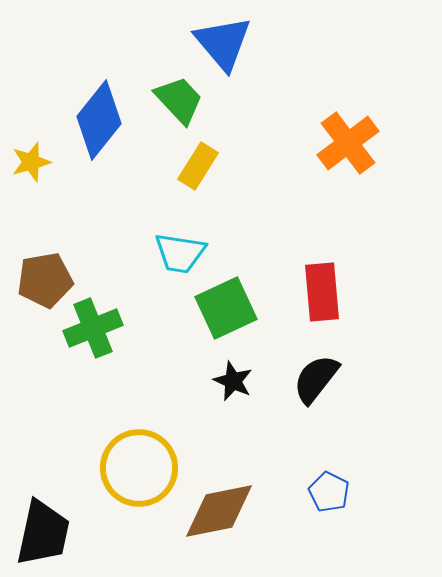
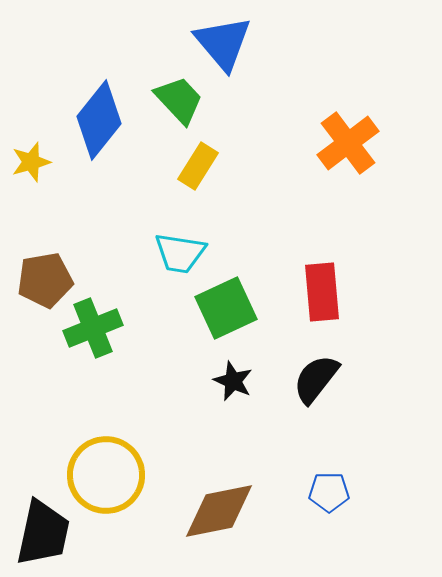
yellow circle: moved 33 px left, 7 px down
blue pentagon: rotated 27 degrees counterclockwise
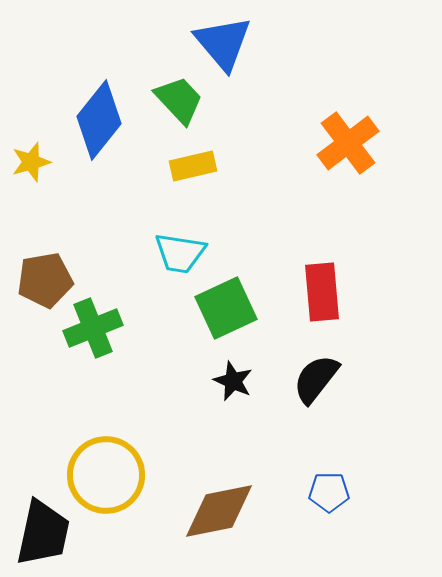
yellow rectangle: moved 5 px left; rotated 45 degrees clockwise
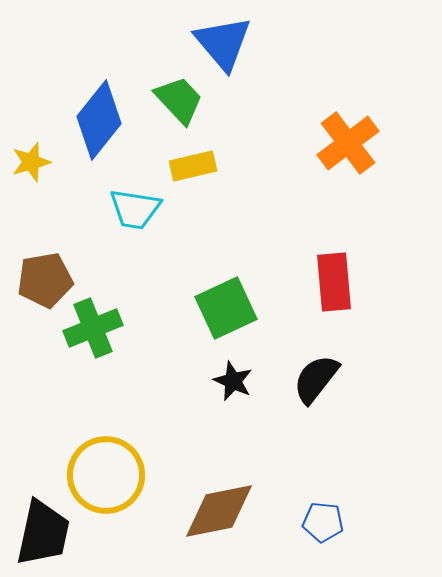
cyan trapezoid: moved 45 px left, 44 px up
red rectangle: moved 12 px right, 10 px up
blue pentagon: moved 6 px left, 30 px down; rotated 6 degrees clockwise
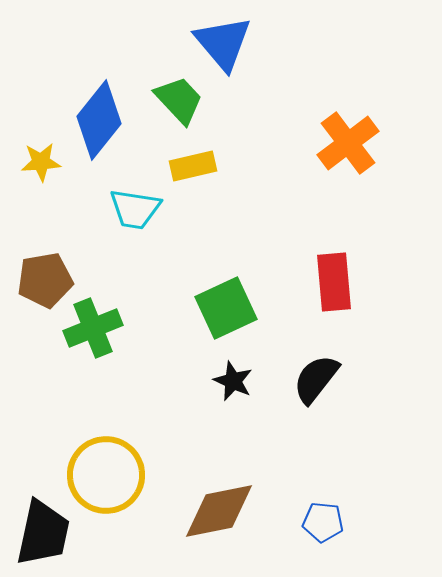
yellow star: moved 10 px right; rotated 12 degrees clockwise
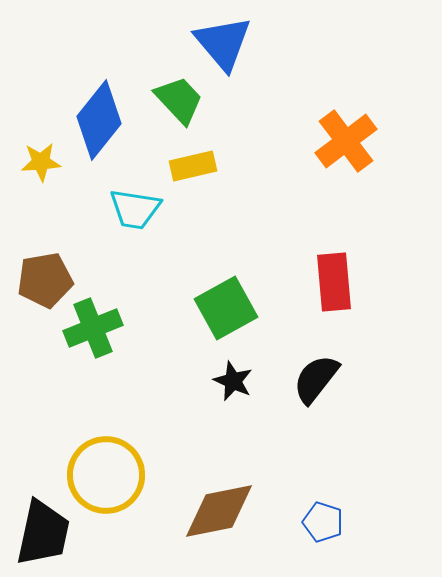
orange cross: moved 2 px left, 2 px up
green square: rotated 4 degrees counterclockwise
blue pentagon: rotated 12 degrees clockwise
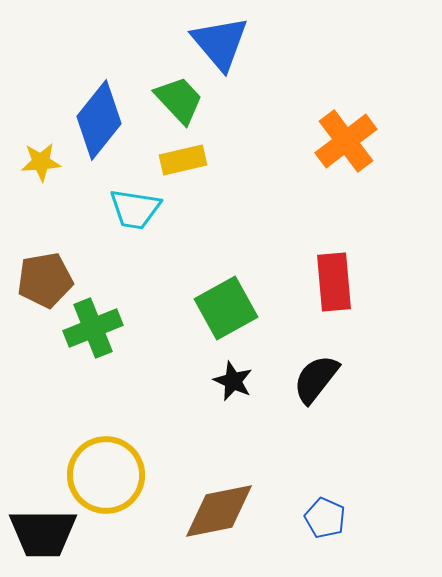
blue triangle: moved 3 px left
yellow rectangle: moved 10 px left, 6 px up
blue pentagon: moved 2 px right, 4 px up; rotated 6 degrees clockwise
black trapezoid: rotated 78 degrees clockwise
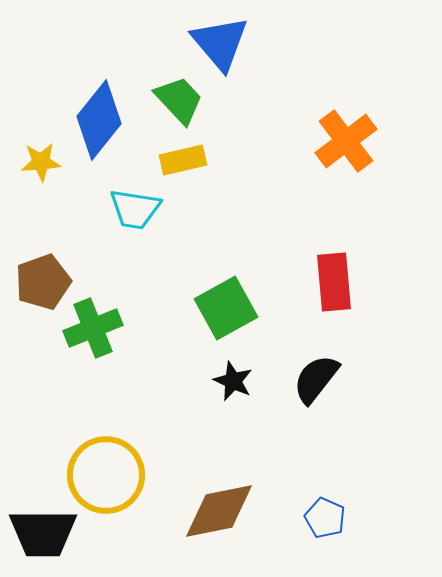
brown pentagon: moved 2 px left, 2 px down; rotated 10 degrees counterclockwise
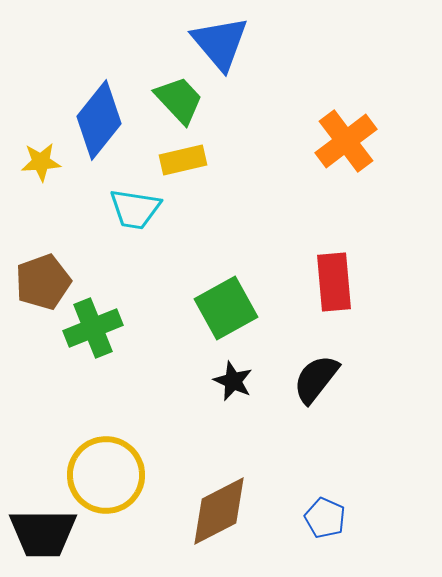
brown diamond: rotated 16 degrees counterclockwise
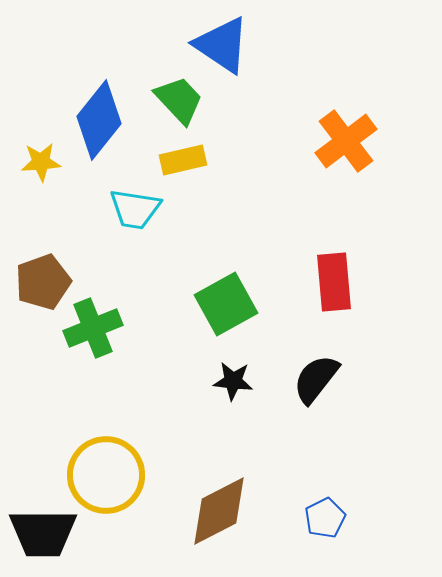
blue triangle: moved 2 px right, 2 px down; rotated 16 degrees counterclockwise
green square: moved 4 px up
black star: rotated 18 degrees counterclockwise
blue pentagon: rotated 21 degrees clockwise
